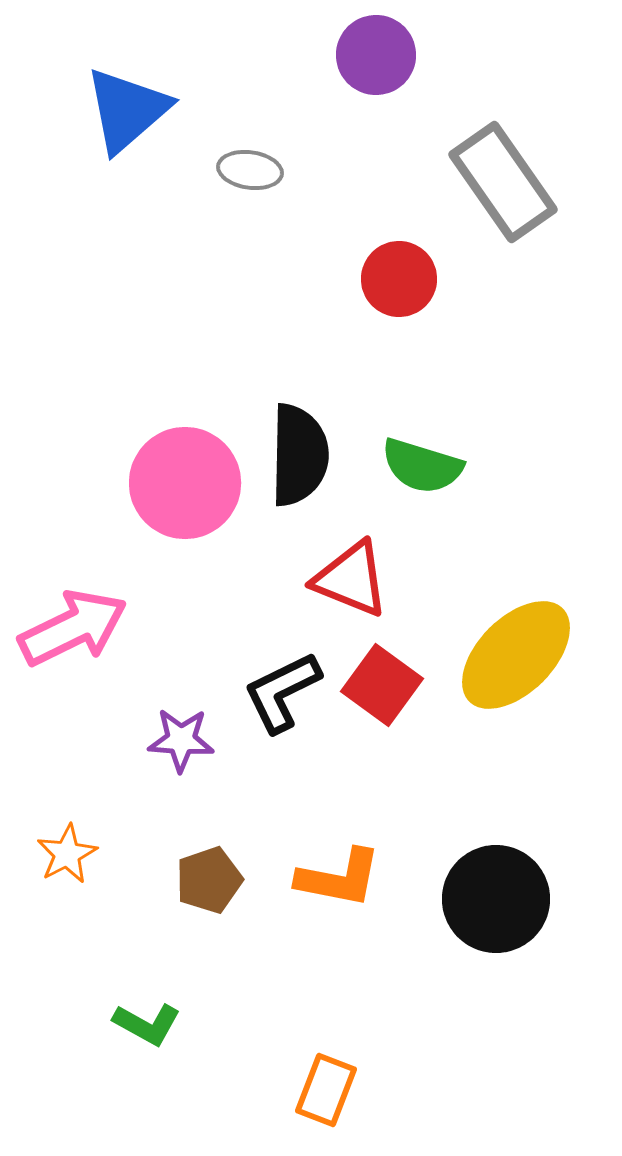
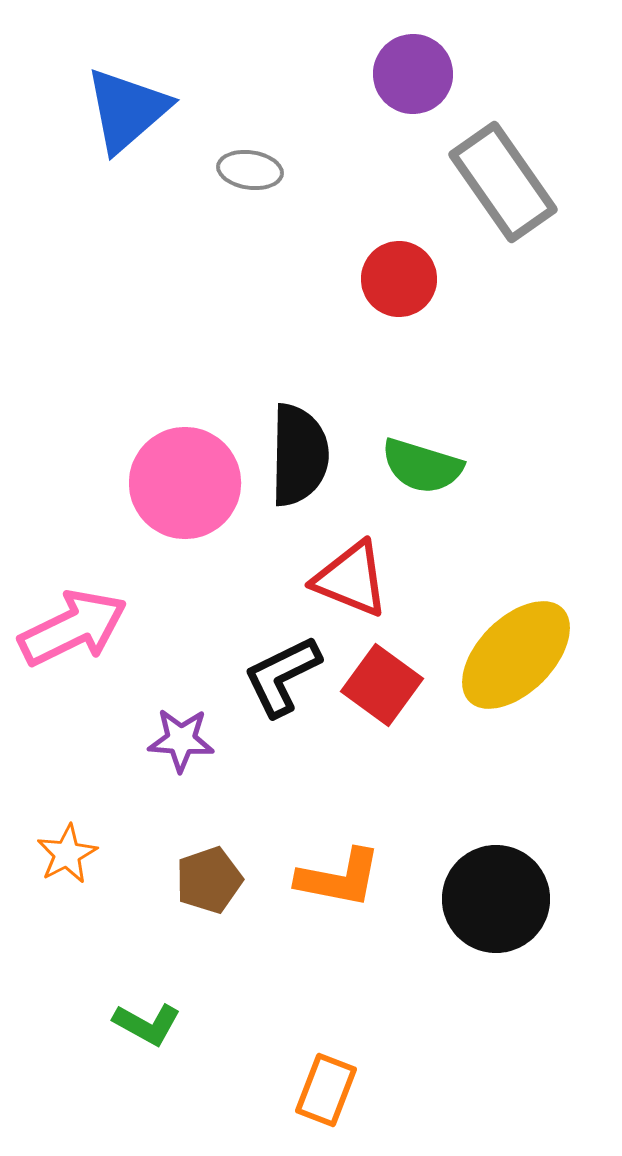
purple circle: moved 37 px right, 19 px down
black L-shape: moved 16 px up
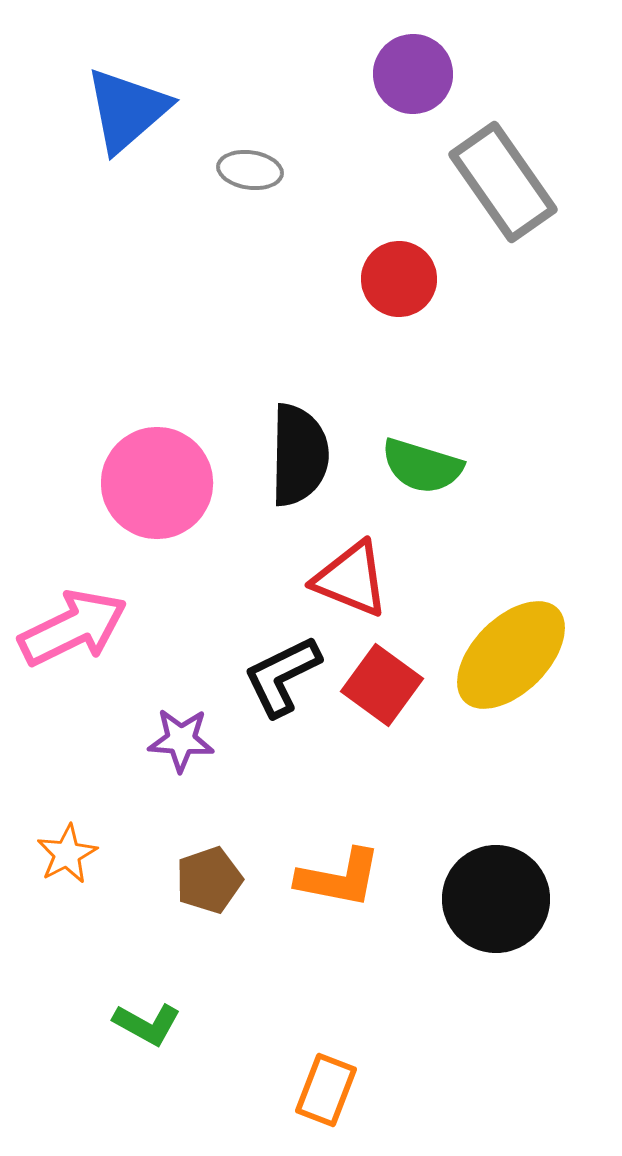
pink circle: moved 28 px left
yellow ellipse: moved 5 px left
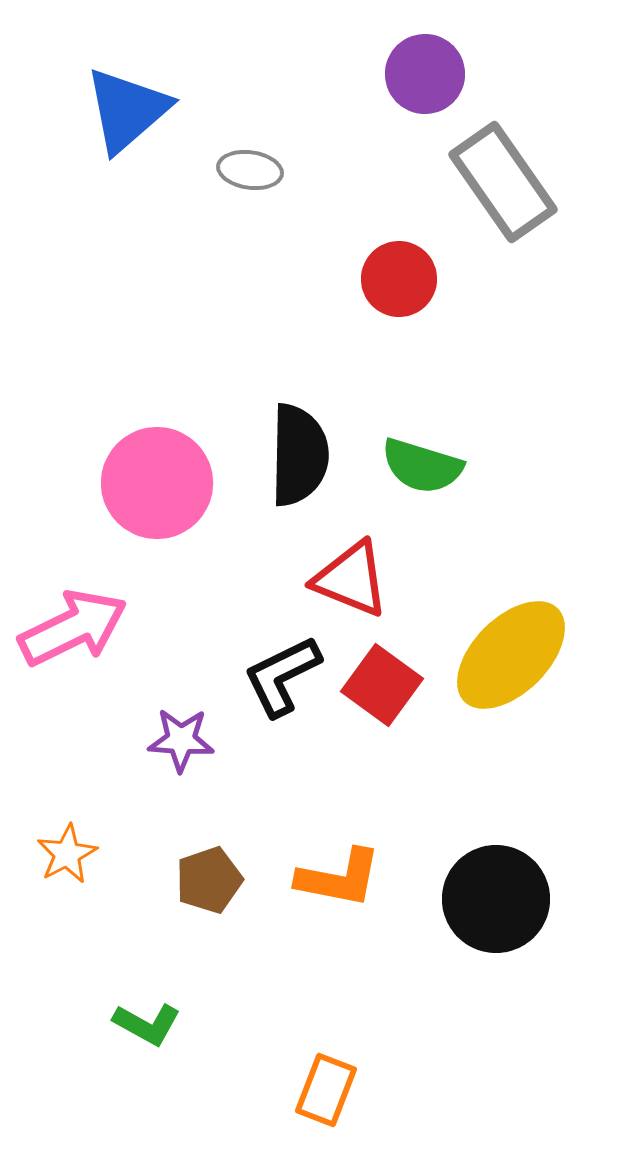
purple circle: moved 12 px right
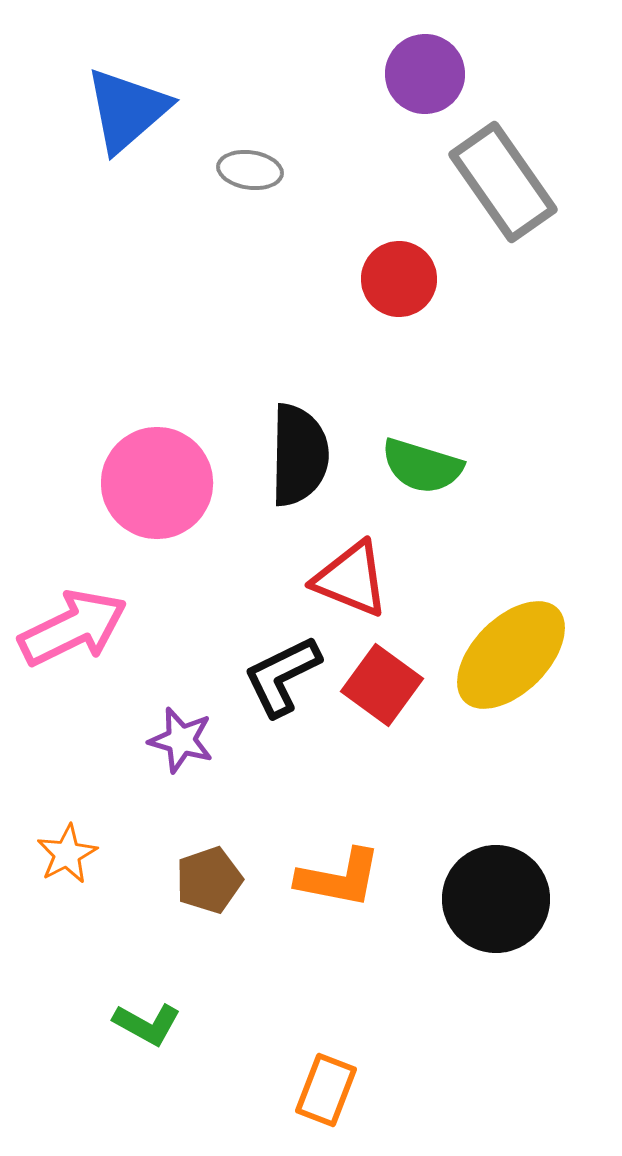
purple star: rotated 12 degrees clockwise
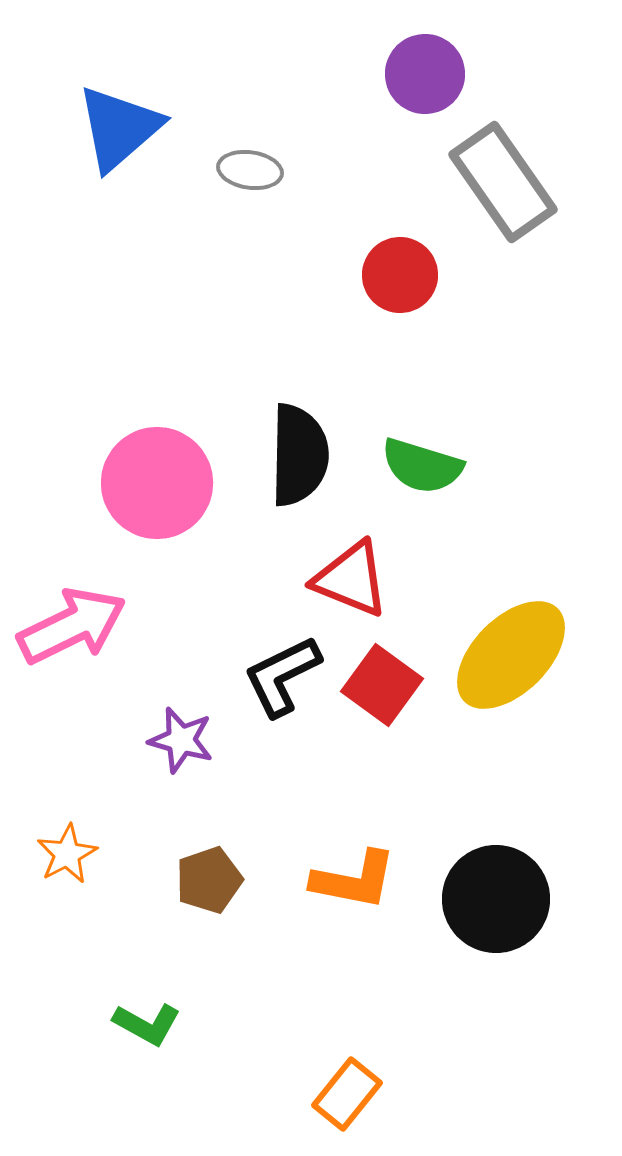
blue triangle: moved 8 px left, 18 px down
red circle: moved 1 px right, 4 px up
pink arrow: moved 1 px left, 2 px up
orange L-shape: moved 15 px right, 2 px down
orange rectangle: moved 21 px right, 4 px down; rotated 18 degrees clockwise
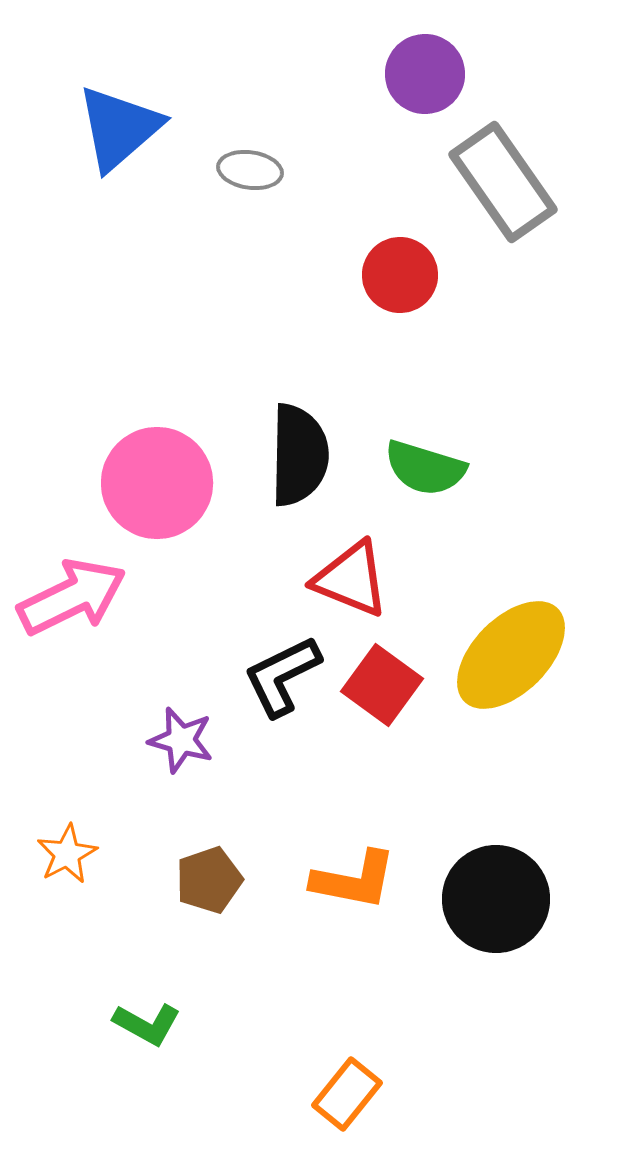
green semicircle: moved 3 px right, 2 px down
pink arrow: moved 29 px up
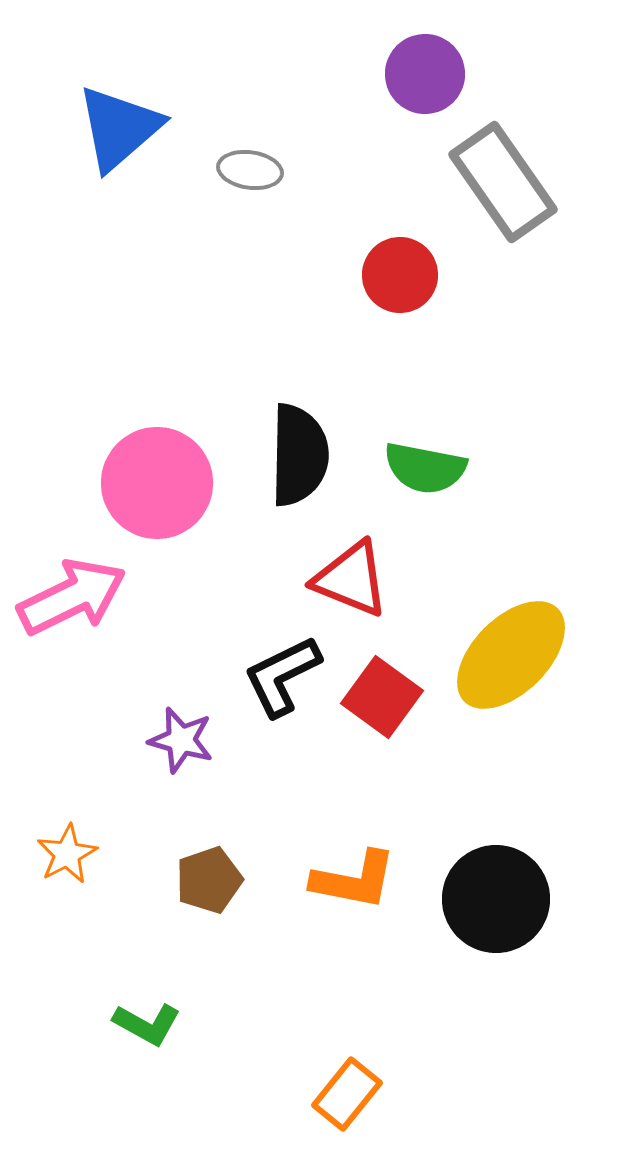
green semicircle: rotated 6 degrees counterclockwise
red square: moved 12 px down
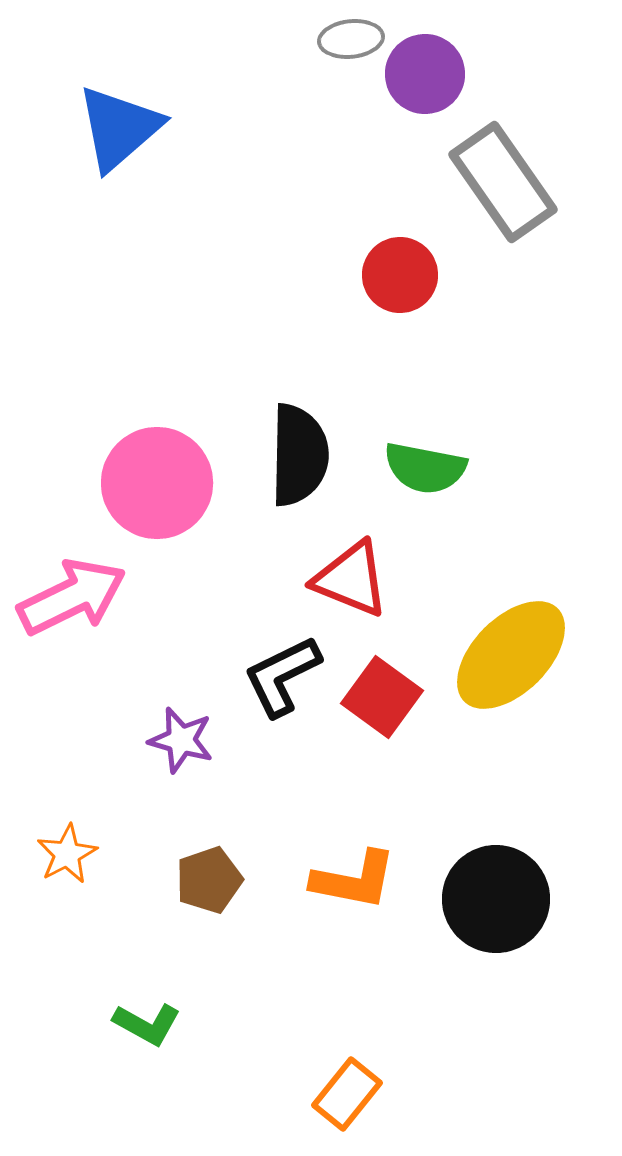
gray ellipse: moved 101 px right, 131 px up; rotated 14 degrees counterclockwise
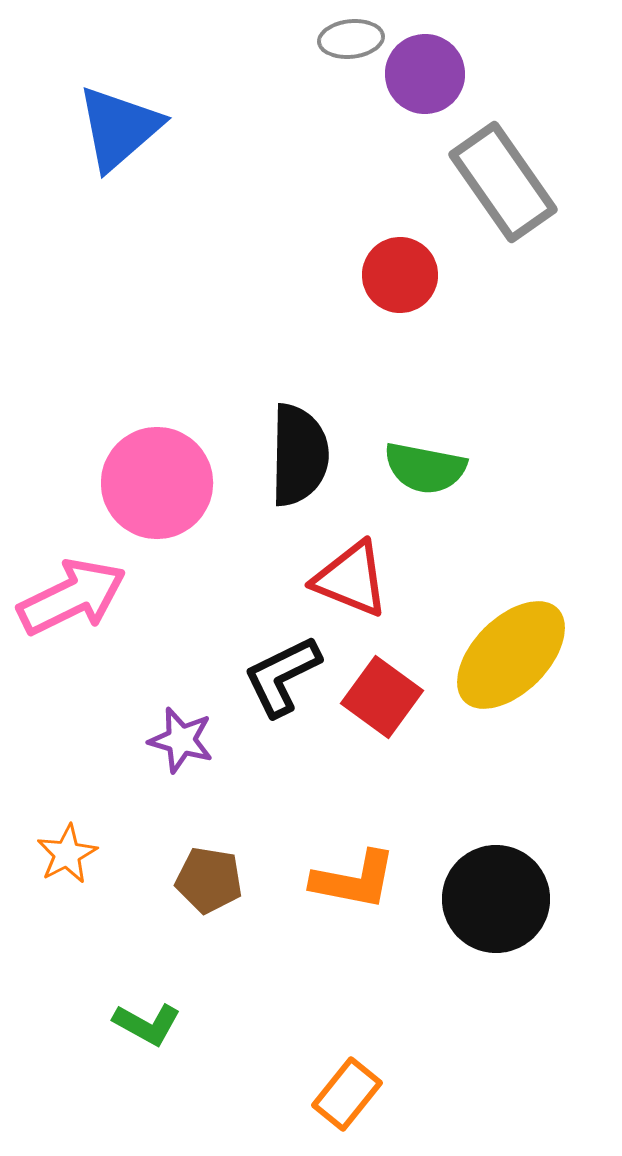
brown pentagon: rotated 28 degrees clockwise
